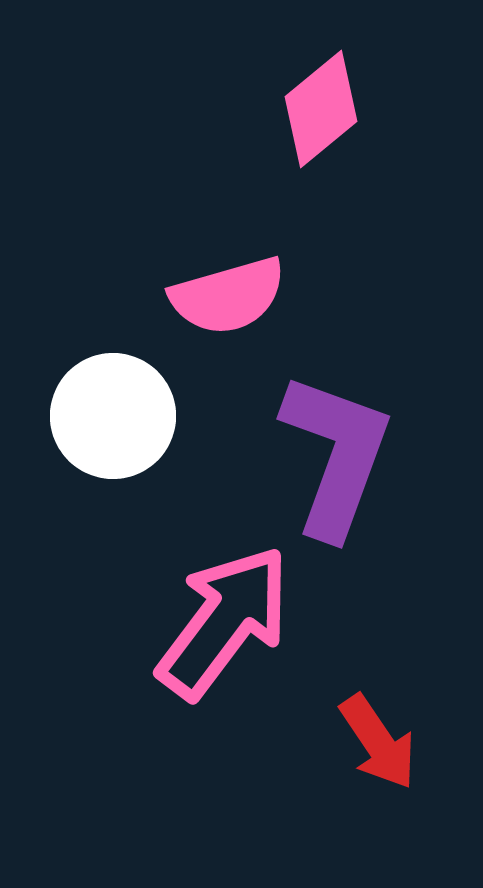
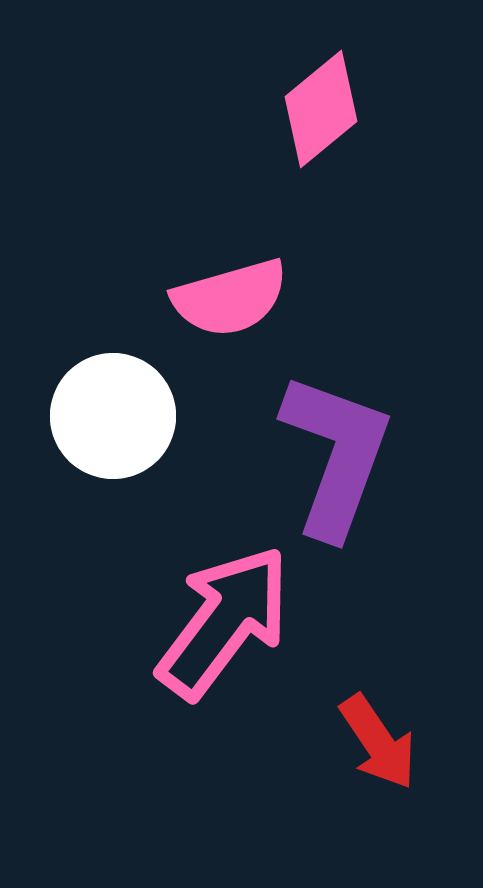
pink semicircle: moved 2 px right, 2 px down
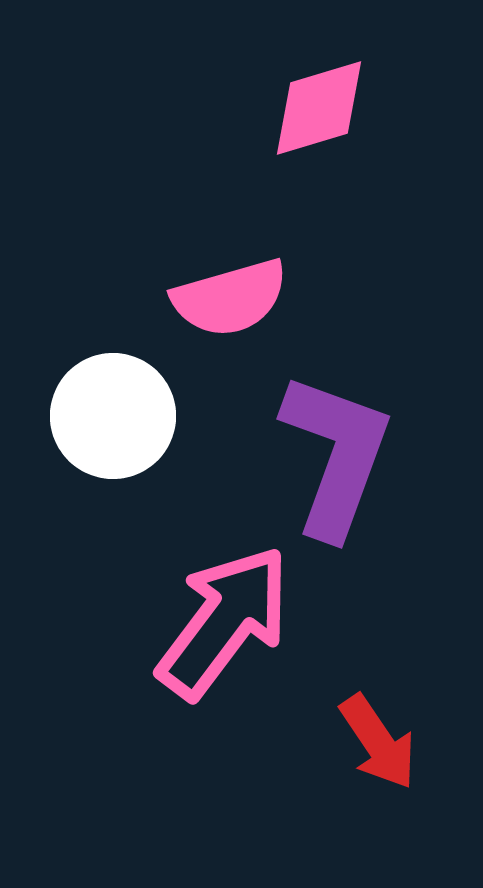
pink diamond: moved 2 px left, 1 px up; rotated 23 degrees clockwise
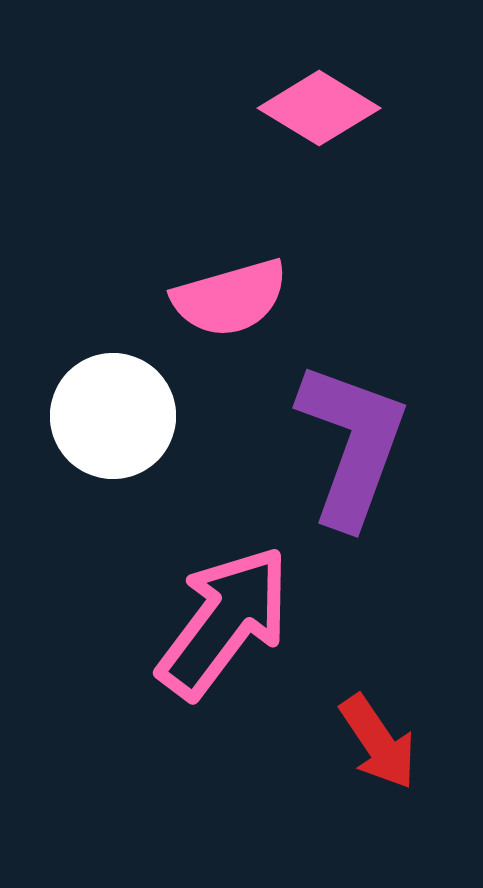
pink diamond: rotated 48 degrees clockwise
purple L-shape: moved 16 px right, 11 px up
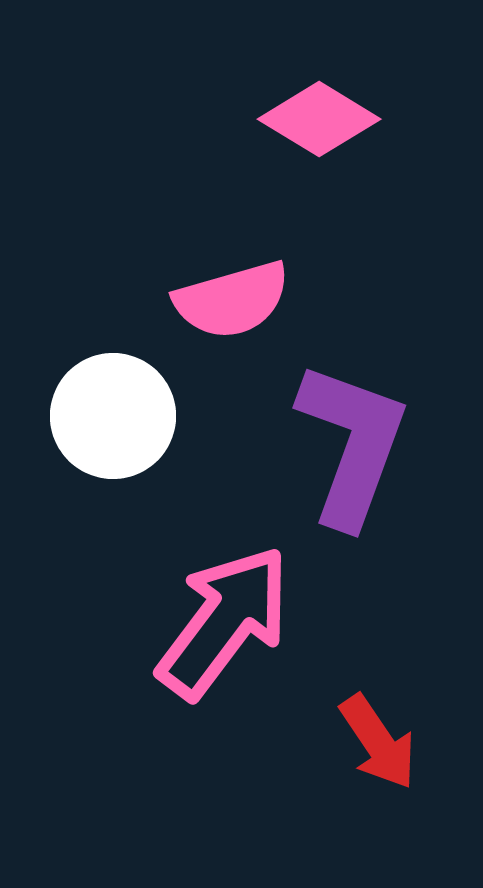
pink diamond: moved 11 px down
pink semicircle: moved 2 px right, 2 px down
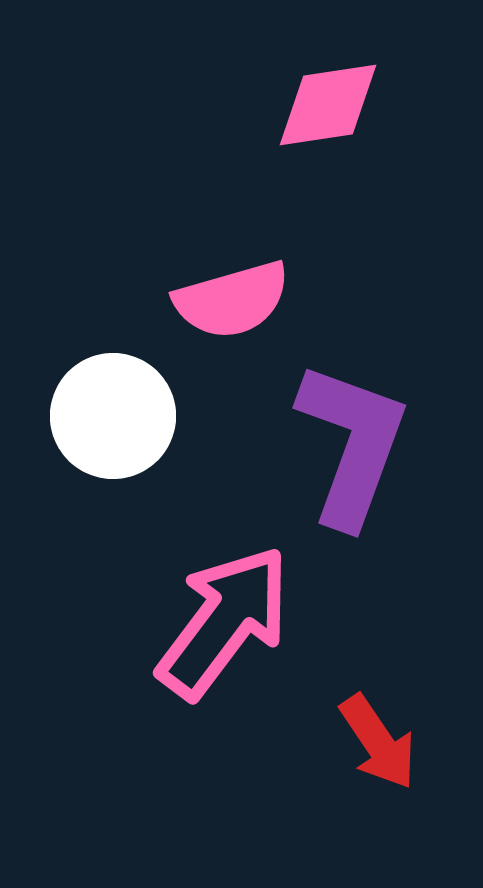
pink diamond: moved 9 px right, 14 px up; rotated 40 degrees counterclockwise
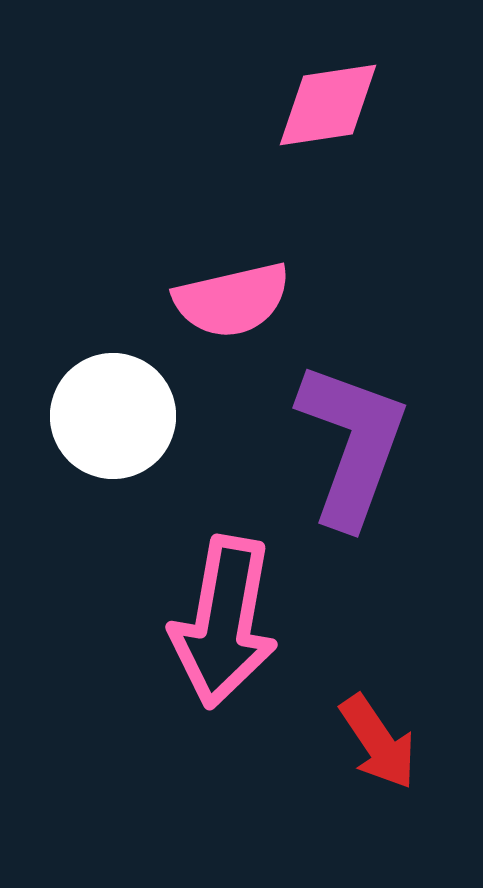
pink semicircle: rotated 3 degrees clockwise
pink arrow: rotated 153 degrees clockwise
